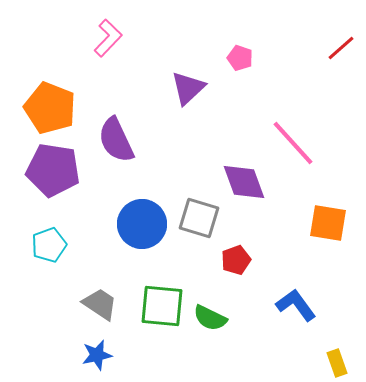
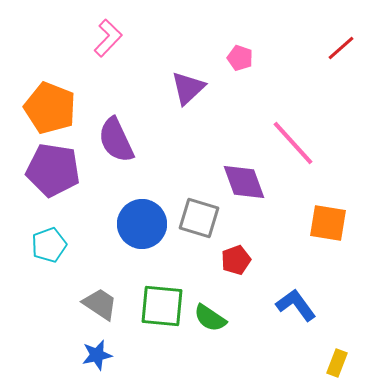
green semicircle: rotated 8 degrees clockwise
yellow rectangle: rotated 40 degrees clockwise
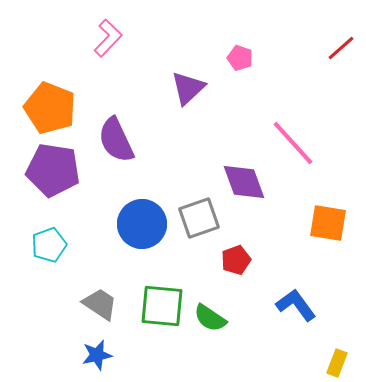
gray square: rotated 36 degrees counterclockwise
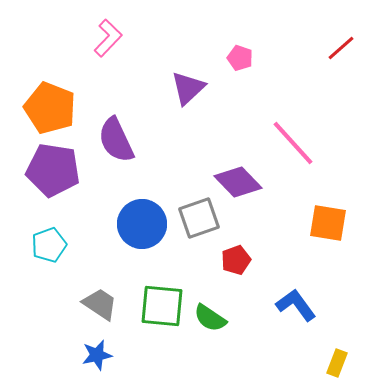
purple diamond: moved 6 px left; rotated 24 degrees counterclockwise
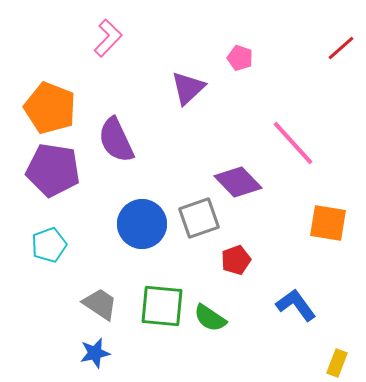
blue star: moved 2 px left, 2 px up
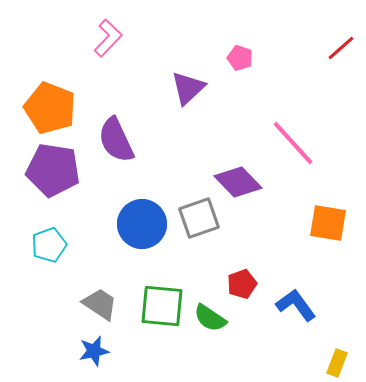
red pentagon: moved 6 px right, 24 px down
blue star: moved 1 px left, 2 px up
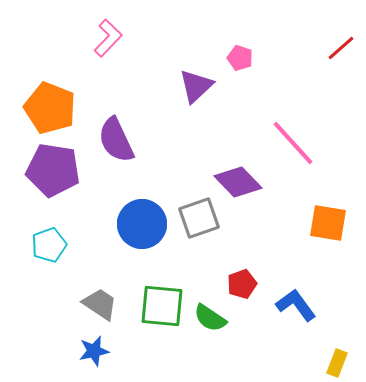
purple triangle: moved 8 px right, 2 px up
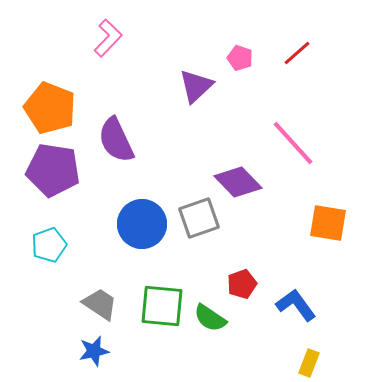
red line: moved 44 px left, 5 px down
yellow rectangle: moved 28 px left
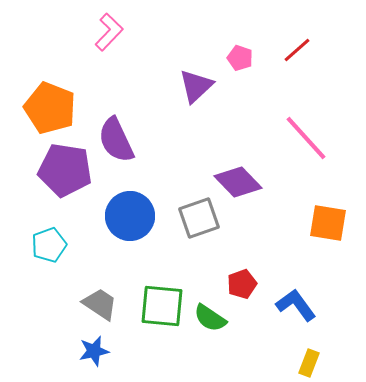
pink L-shape: moved 1 px right, 6 px up
red line: moved 3 px up
pink line: moved 13 px right, 5 px up
purple pentagon: moved 12 px right
blue circle: moved 12 px left, 8 px up
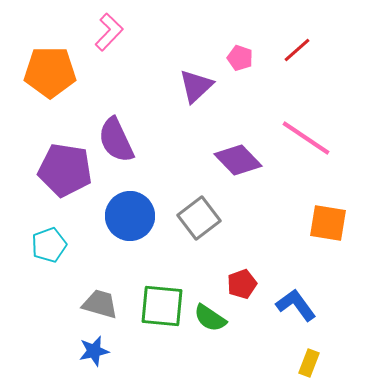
orange pentagon: moved 36 px up; rotated 21 degrees counterclockwise
pink line: rotated 14 degrees counterclockwise
purple diamond: moved 22 px up
gray square: rotated 18 degrees counterclockwise
gray trapezoid: rotated 18 degrees counterclockwise
